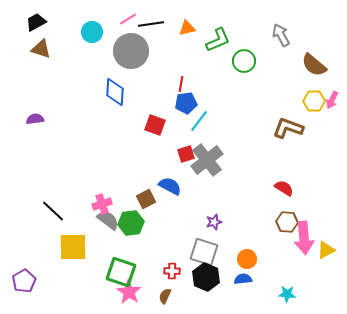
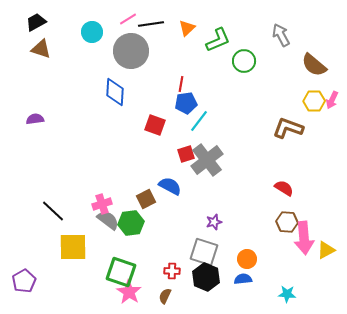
orange triangle at (187, 28): rotated 30 degrees counterclockwise
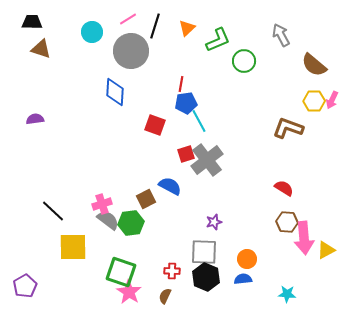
black trapezoid at (36, 22): moved 4 px left; rotated 30 degrees clockwise
black line at (151, 24): moved 4 px right, 2 px down; rotated 65 degrees counterclockwise
cyan line at (199, 121): rotated 65 degrees counterclockwise
gray square at (204, 252): rotated 16 degrees counterclockwise
purple pentagon at (24, 281): moved 1 px right, 5 px down
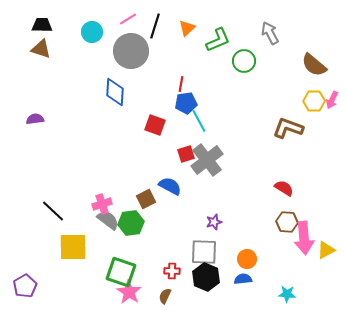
black trapezoid at (32, 22): moved 10 px right, 3 px down
gray arrow at (281, 35): moved 11 px left, 2 px up
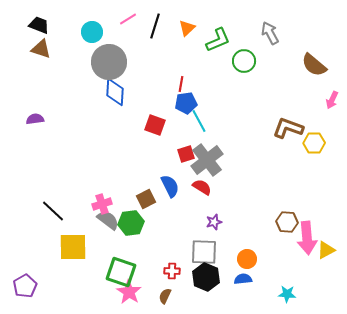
black trapezoid at (42, 25): moved 3 px left; rotated 20 degrees clockwise
gray circle at (131, 51): moved 22 px left, 11 px down
yellow hexagon at (314, 101): moved 42 px down
blue semicircle at (170, 186): rotated 35 degrees clockwise
red semicircle at (284, 188): moved 82 px left, 1 px up
pink arrow at (304, 238): moved 3 px right
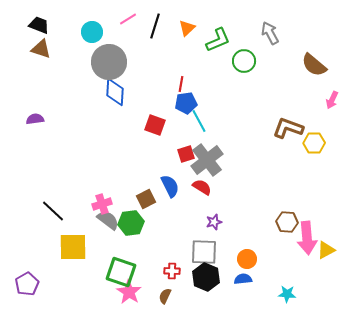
purple pentagon at (25, 286): moved 2 px right, 2 px up
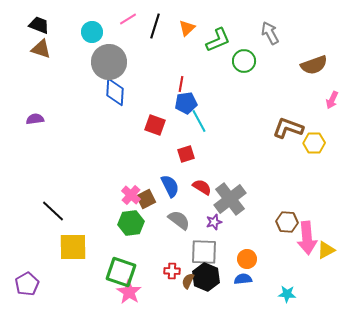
brown semicircle at (314, 65): rotated 60 degrees counterclockwise
gray cross at (207, 160): moved 23 px right, 39 px down
pink cross at (102, 204): moved 29 px right, 9 px up; rotated 30 degrees counterclockwise
gray semicircle at (108, 220): moved 71 px right
brown semicircle at (165, 296): moved 23 px right, 15 px up
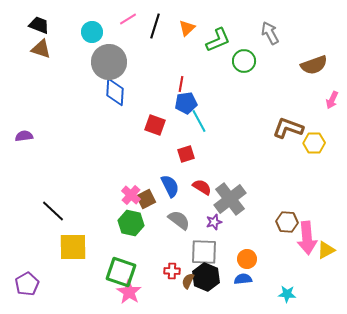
purple semicircle at (35, 119): moved 11 px left, 17 px down
green hexagon at (131, 223): rotated 20 degrees clockwise
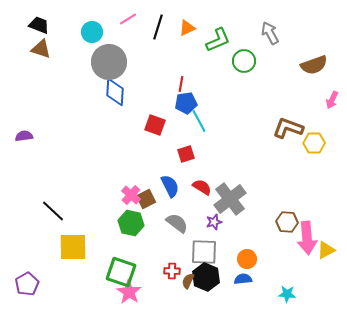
black line at (155, 26): moved 3 px right, 1 px down
orange triangle at (187, 28): rotated 18 degrees clockwise
gray semicircle at (179, 220): moved 2 px left, 3 px down
